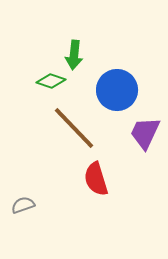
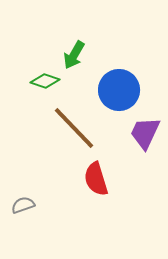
green arrow: rotated 24 degrees clockwise
green diamond: moved 6 px left
blue circle: moved 2 px right
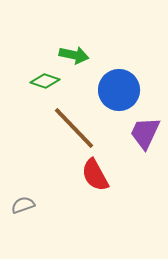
green arrow: rotated 108 degrees counterclockwise
red semicircle: moved 1 px left, 4 px up; rotated 12 degrees counterclockwise
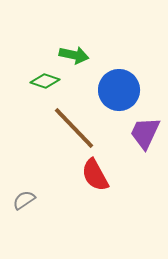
gray semicircle: moved 1 px right, 5 px up; rotated 15 degrees counterclockwise
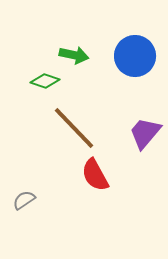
blue circle: moved 16 px right, 34 px up
purple trapezoid: rotated 15 degrees clockwise
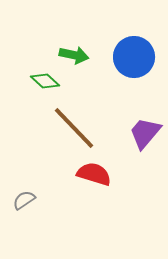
blue circle: moved 1 px left, 1 px down
green diamond: rotated 24 degrees clockwise
red semicircle: moved 1 px left, 1 px up; rotated 136 degrees clockwise
